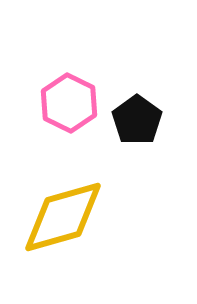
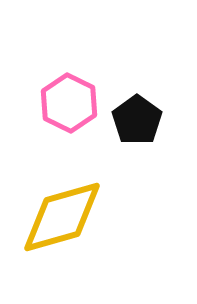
yellow diamond: moved 1 px left
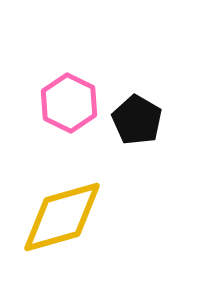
black pentagon: rotated 6 degrees counterclockwise
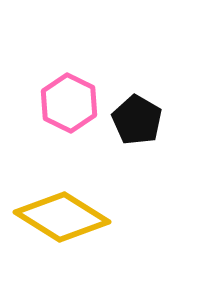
yellow diamond: rotated 48 degrees clockwise
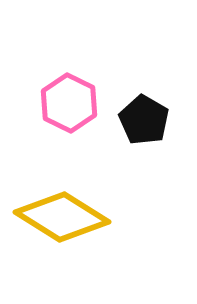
black pentagon: moved 7 px right
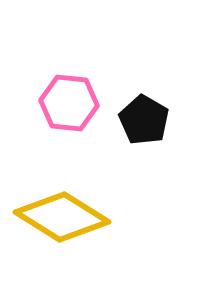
pink hexagon: rotated 20 degrees counterclockwise
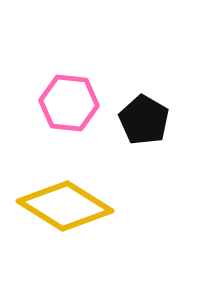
yellow diamond: moved 3 px right, 11 px up
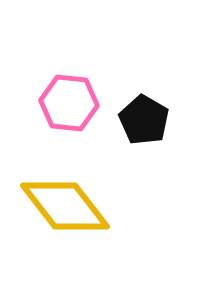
yellow diamond: rotated 20 degrees clockwise
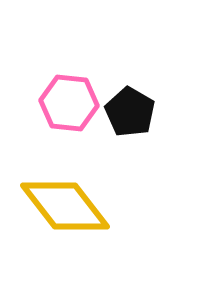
black pentagon: moved 14 px left, 8 px up
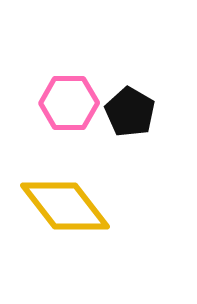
pink hexagon: rotated 6 degrees counterclockwise
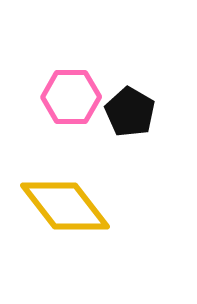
pink hexagon: moved 2 px right, 6 px up
